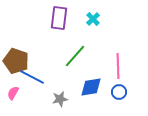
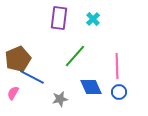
brown pentagon: moved 2 px right, 2 px up; rotated 30 degrees clockwise
pink line: moved 1 px left
blue diamond: rotated 75 degrees clockwise
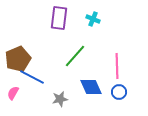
cyan cross: rotated 24 degrees counterclockwise
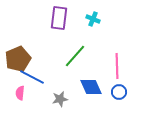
pink semicircle: moved 7 px right; rotated 24 degrees counterclockwise
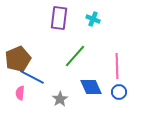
gray star: rotated 21 degrees counterclockwise
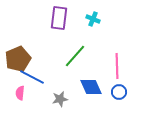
gray star: rotated 21 degrees clockwise
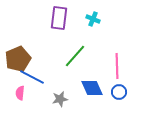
blue diamond: moved 1 px right, 1 px down
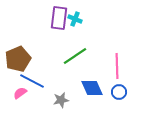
cyan cross: moved 18 px left
green line: rotated 15 degrees clockwise
blue line: moved 4 px down
pink semicircle: rotated 48 degrees clockwise
gray star: moved 1 px right, 1 px down
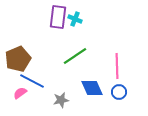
purple rectangle: moved 1 px left, 1 px up
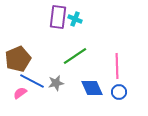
gray star: moved 5 px left, 17 px up
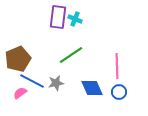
green line: moved 4 px left, 1 px up
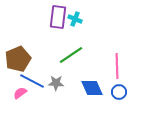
gray star: rotated 14 degrees clockwise
